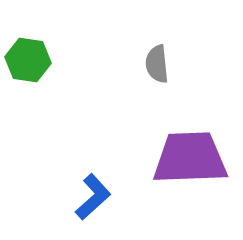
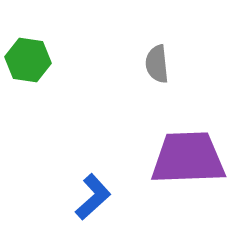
purple trapezoid: moved 2 px left
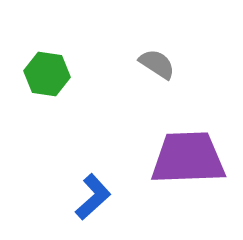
green hexagon: moved 19 px right, 14 px down
gray semicircle: rotated 129 degrees clockwise
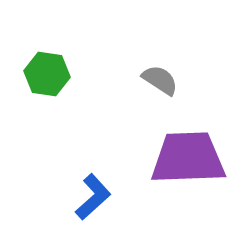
gray semicircle: moved 3 px right, 16 px down
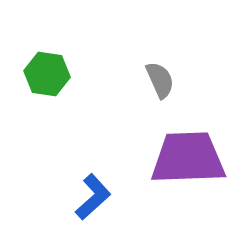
gray semicircle: rotated 33 degrees clockwise
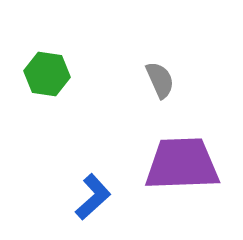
purple trapezoid: moved 6 px left, 6 px down
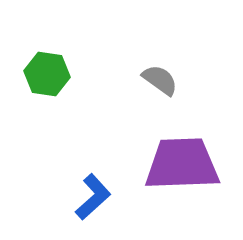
gray semicircle: rotated 30 degrees counterclockwise
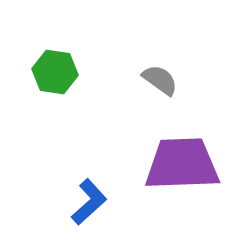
green hexagon: moved 8 px right, 2 px up
blue L-shape: moved 4 px left, 5 px down
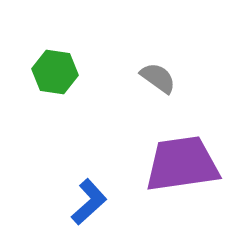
gray semicircle: moved 2 px left, 2 px up
purple trapezoid: rotated 6 degrees counterclockwise
